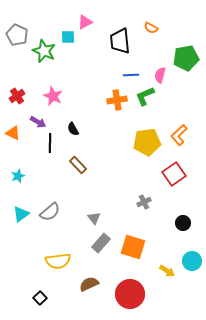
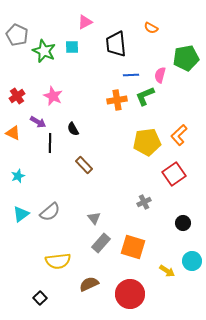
cyan square: moved 4 px right, 10 px down
black trapezoid: moved 4 px left, 3 px down
brown rectangle: moved 6 px right
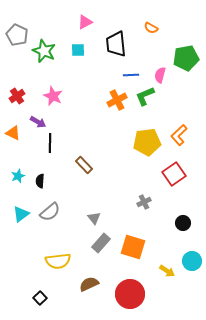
cyan square: moved 6 px right, 3 px down
orange cross: rotated 18 degrees counterclockwise
black semicircle: moved 33 px left, 52 px down; rotated 32 degrees clockwise
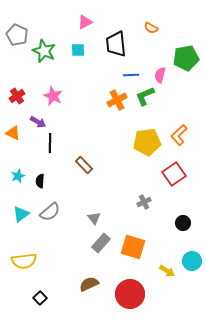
yellow semicircle: moved 34 px left
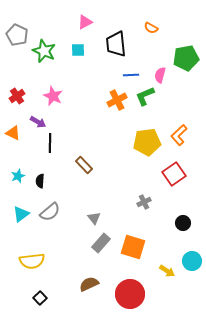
yellow semicircle: moved 8 px right
